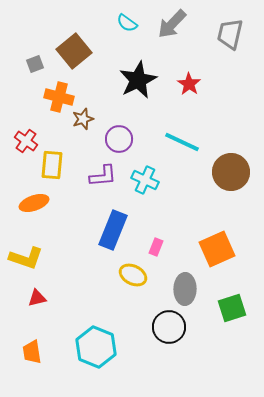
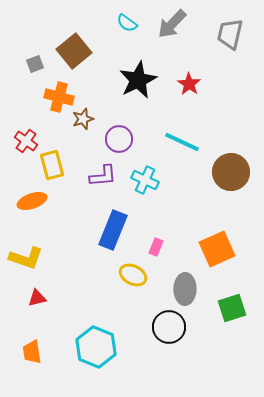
yellow rectangle: rotated 20 degrees counterclockwise
orange ellipse: moved 2 px left, 2 px up
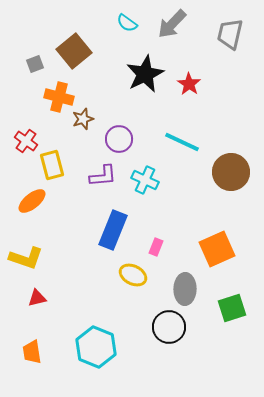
black star: moved 7 px right, 6 px up
orange ellipse: rotated 20 degrees counterclockwise
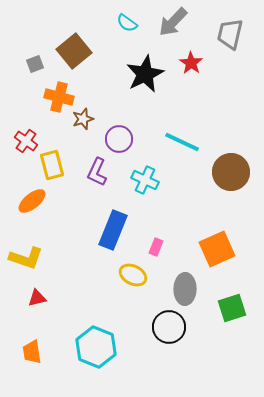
gray arrow: moved 1 px right, 2 px up
red star: moved 2 px right, 21 px up
purple L-shape: moved 6 px left, 4 px up; rotated 120 degrees clockwise
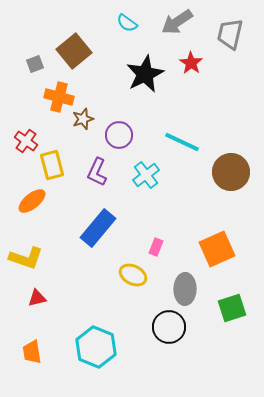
gray arrow: moved 4 px right; rotated 12 degrees clockwise
purple circle: moved 4 px up
cyan cross: moved 1 px right, 5 px up; rotated 28 degrees clockwise
blue rectangle: moved 15 px left, 2 px up; rotated 18 degrees clockwise
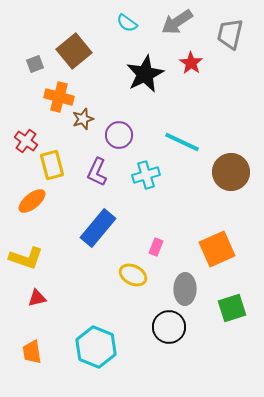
cyan cross: rotated 20 degrees clockwise
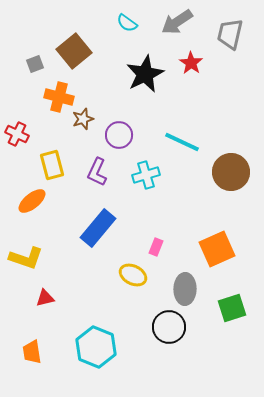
red cross: moved 9 px left, 7 px up; rotated 10 degrees counterclockwise
red triangle: moved 8 px right
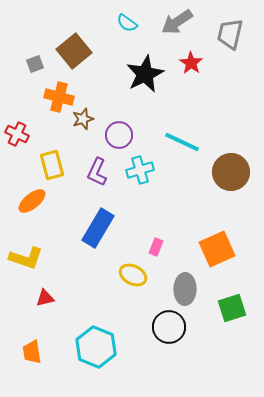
cyan cross: moved 6 px left, 5 px up
blue rectangle: rotated 9 degrees counterclockwise
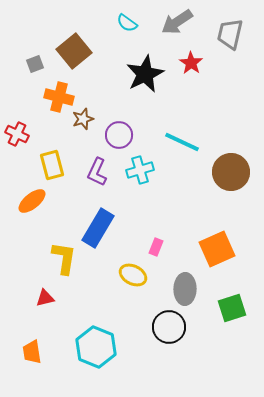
yellow L-shape: moved 38 px right; rotated 100 degrees counterclockwise
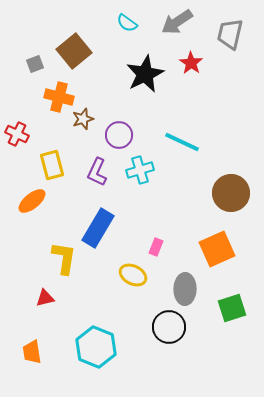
brown circle: moved 21 px down
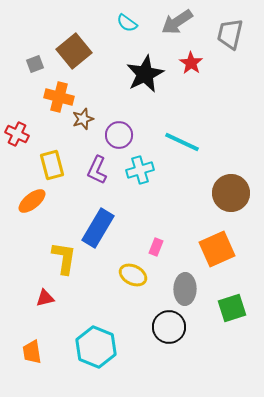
purple L-shape: moved 2 px up
